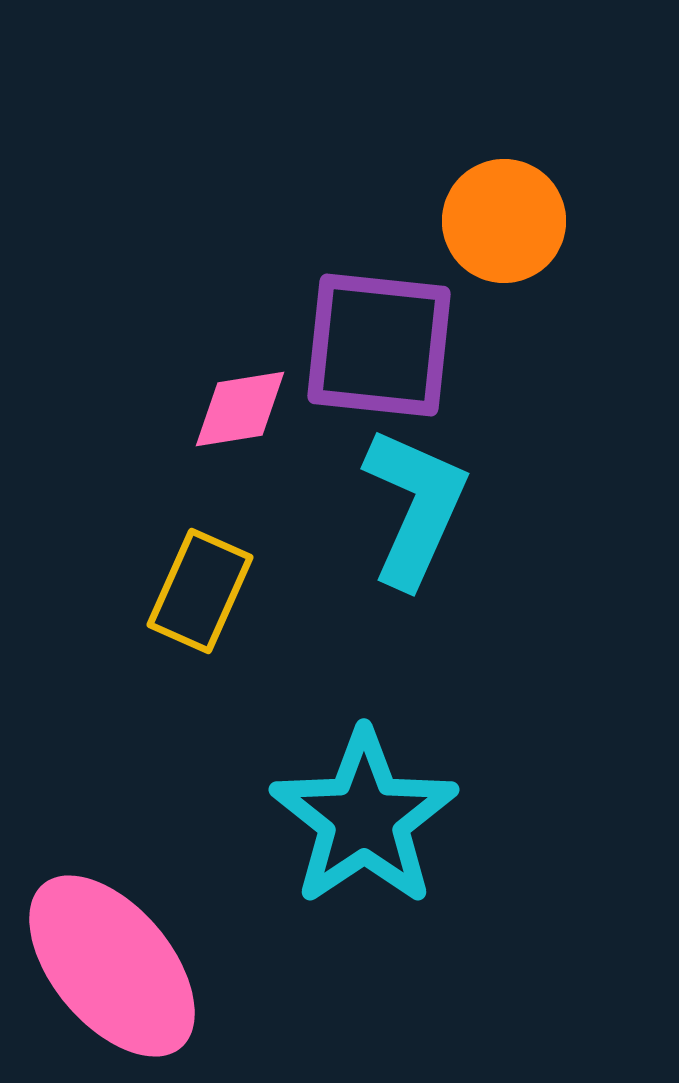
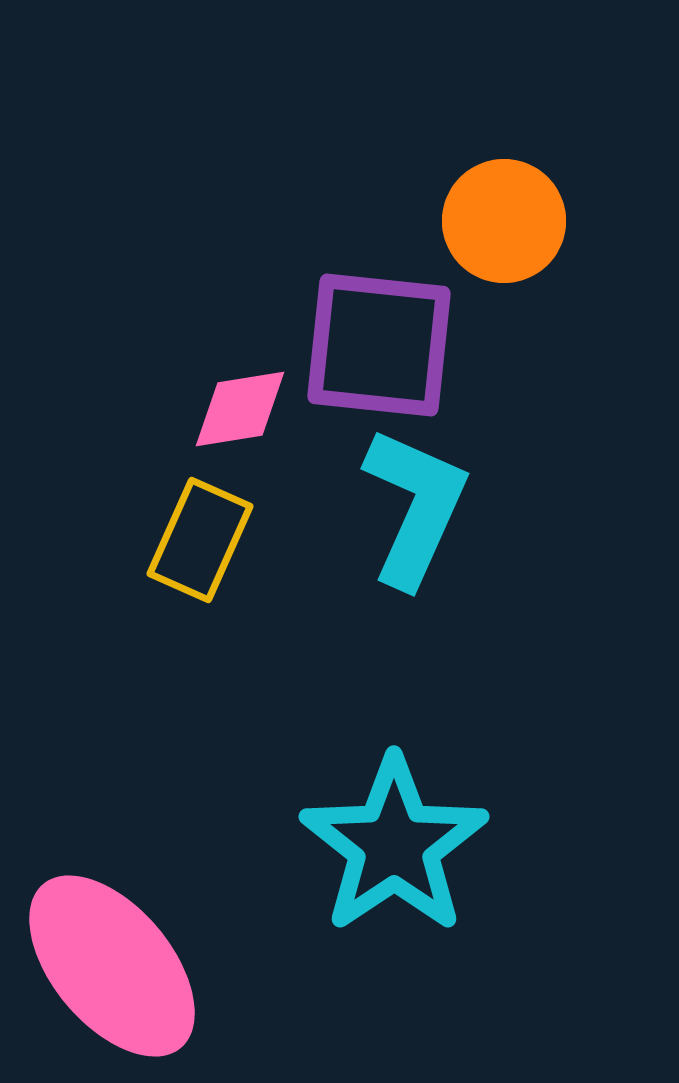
yellow rectangle: moved 51 px up
cyan star: moved 30 px right, 27 px down
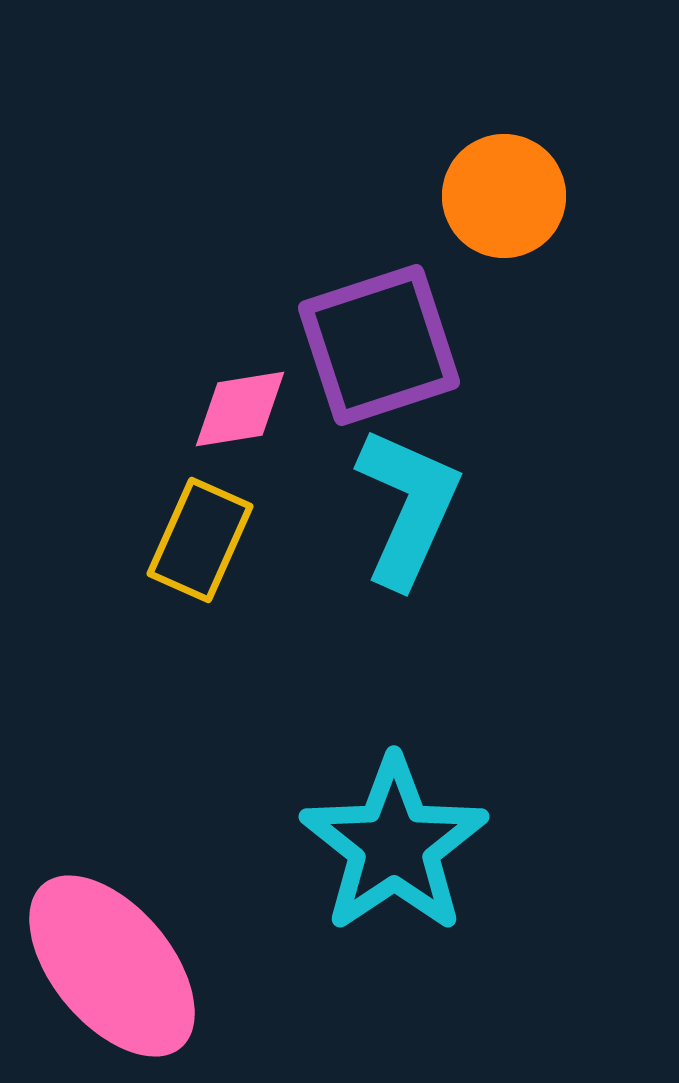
orange circle: moved 25 px up
purple square: rotated 24 degrees counterclockwise
cyan L-shape: moved 7 px left
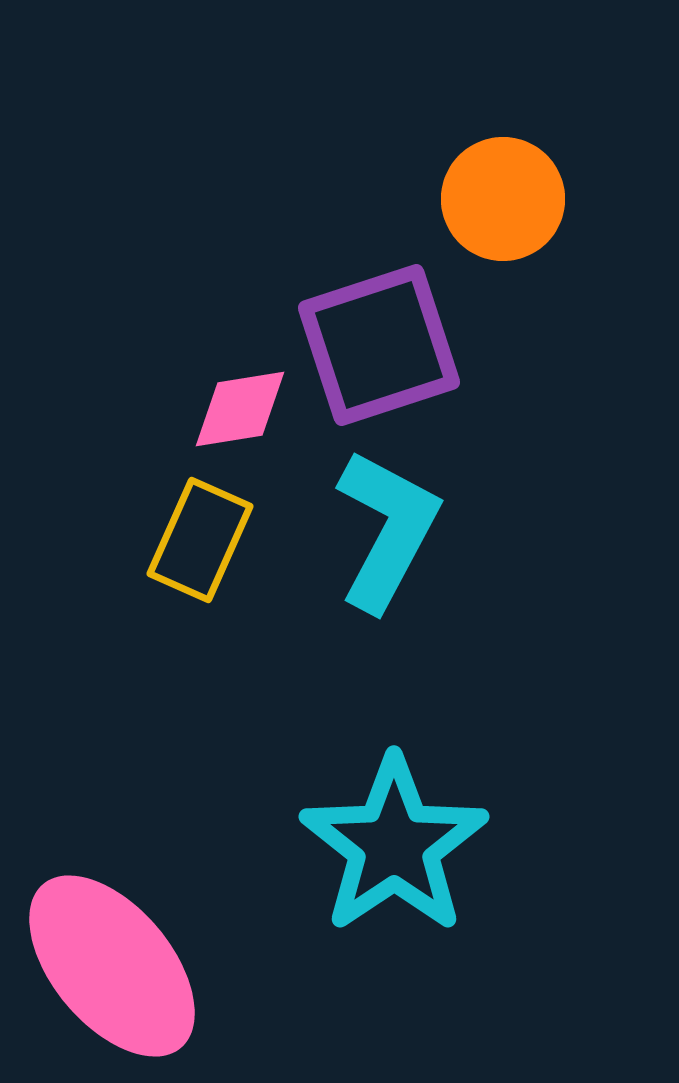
orange circle: moved 1 px left, 3 px down
cyan L-shape: moved 21 px left, 23 px down; rotated 4 degrees clockwise
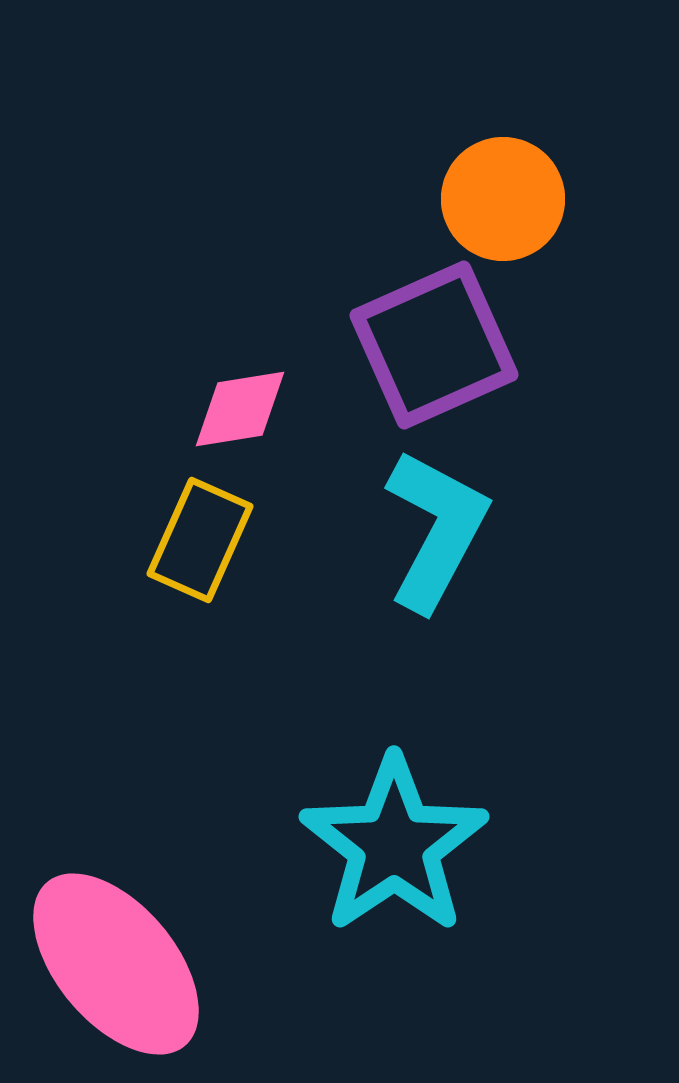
purple square: moved 55 px right; rotated 6 degrees counterclockwise
cyan L-shape: moved 49 px right
pink ellipse: moved 4 px right, 2 px up
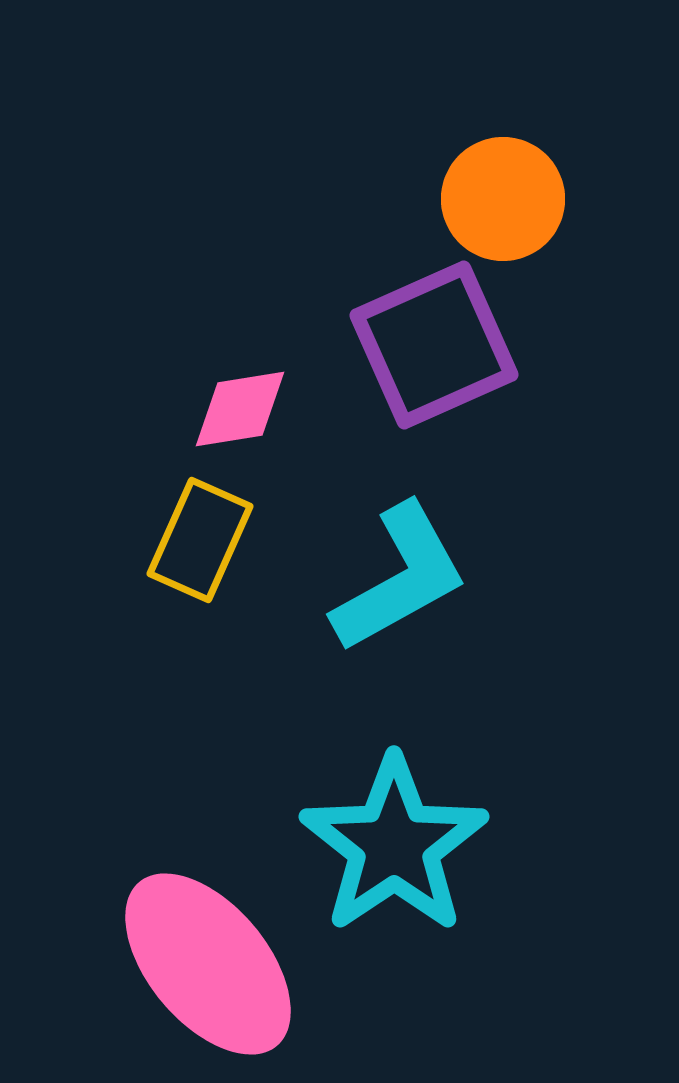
cyan L-shape: moved 36 px left, 48 px down; rotated 33 degrees clockwise
pink ellipse: moved 92 px right
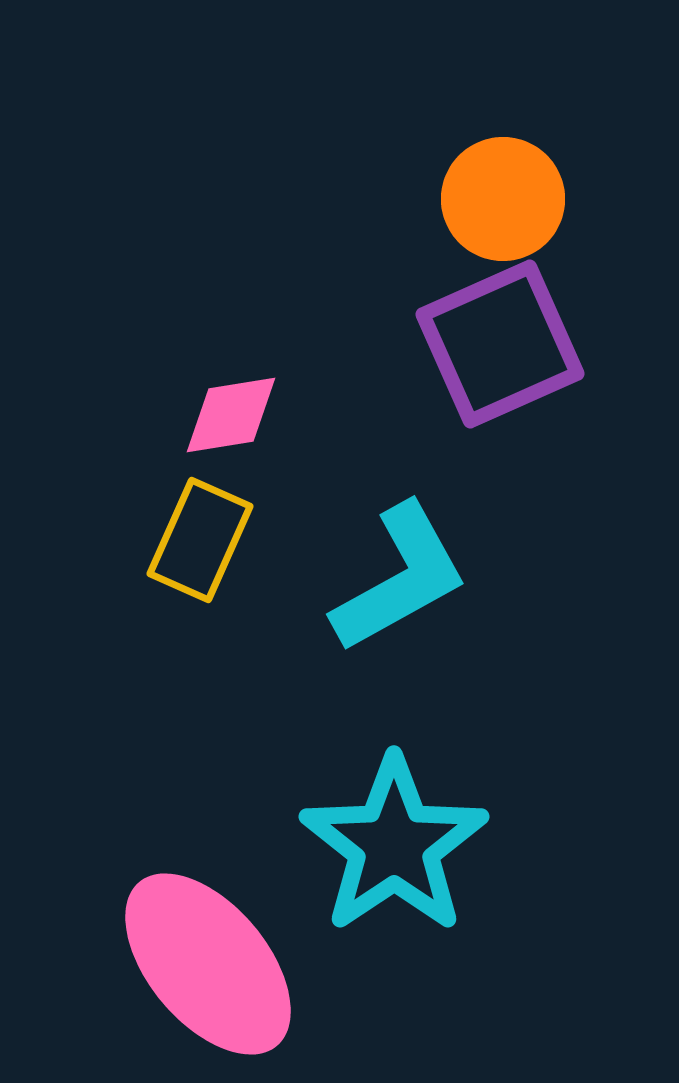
purple square: moved 66 px right, 1 px up
pink diamond: moved 9 px left, 6 px down
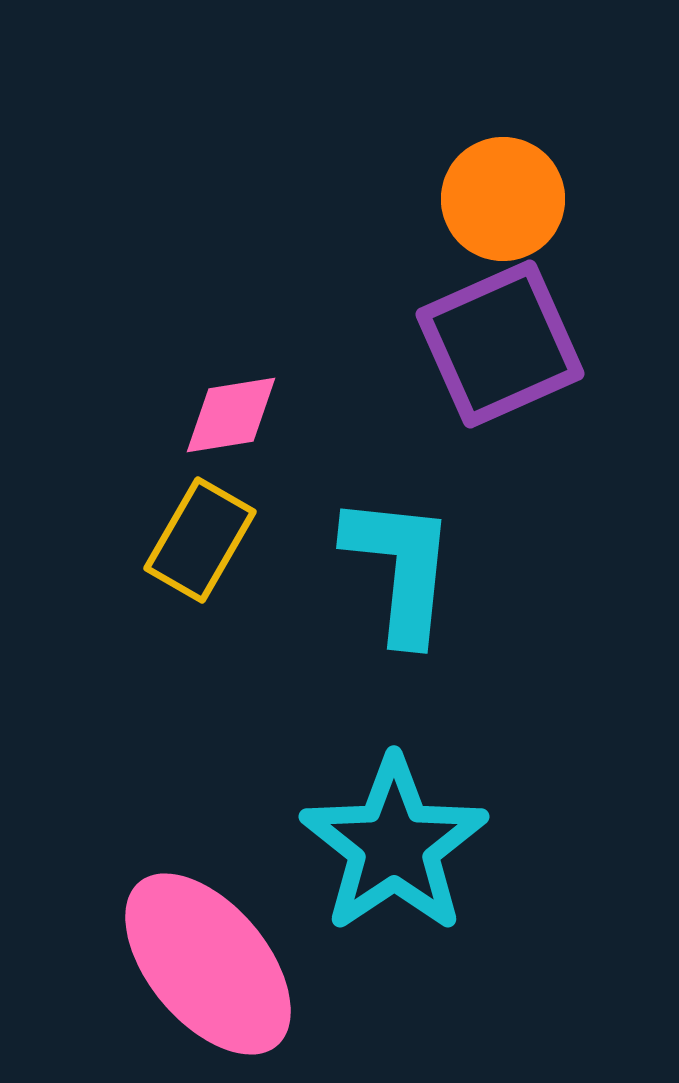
yellow rectangle: rotated 6 degrees clockwise
cyan L-shape: moved 10 px up; rotated 55 degrees counterclockwise
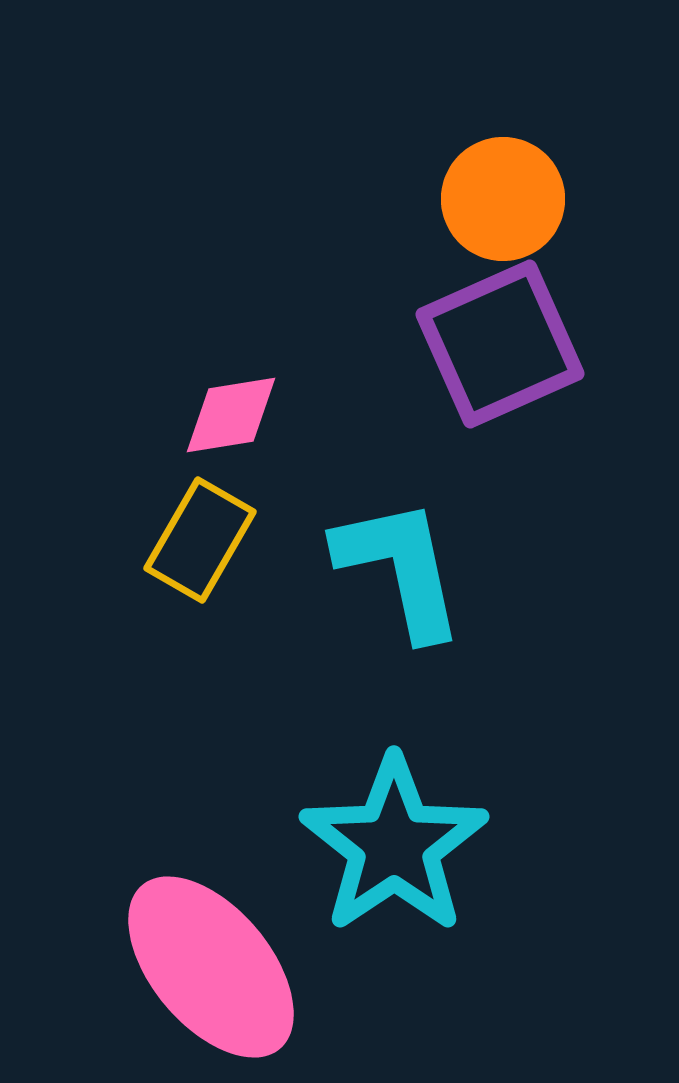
cyan L-shape: rotated 18 degrees counterclockwise
pink ellipse: moved 3 px right, 3 px down
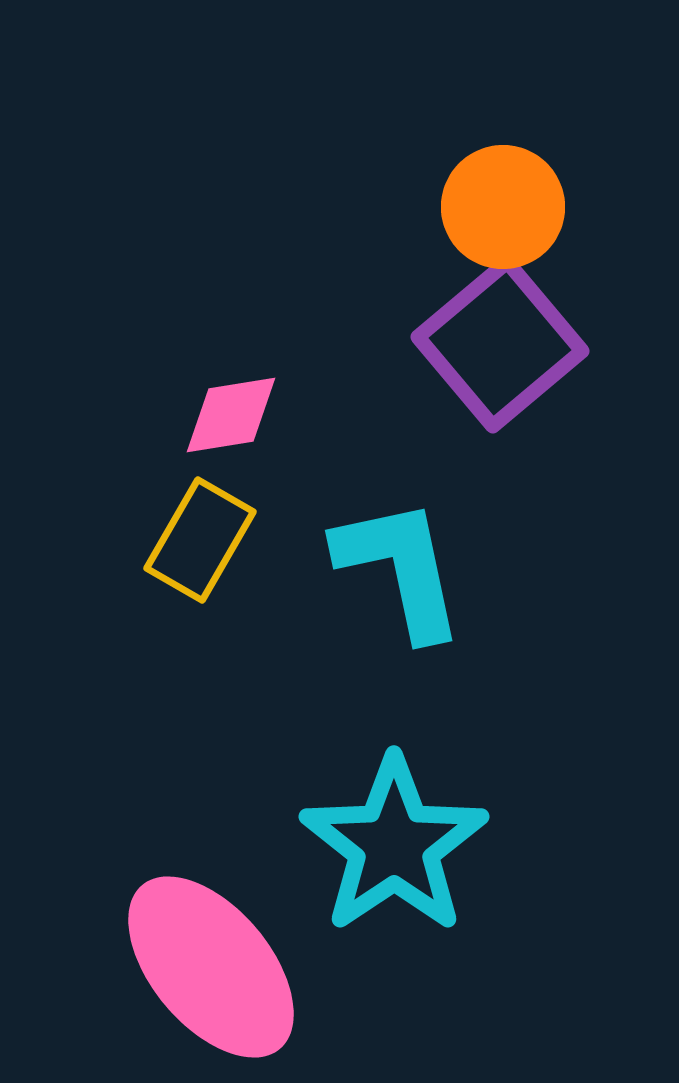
orange circle: moved 8 px down
purple square: rotated 16 degrees counterclockwise
